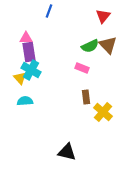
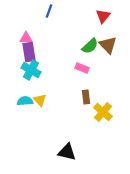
green semicircle: rotated 18 degrees counterclockwise
yellow triangle: moved 20 px right, 22 px down
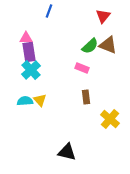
brown triangle: rotated 24 degrees counterclockwise
cyan cross: rotated 18 degrees clockwise
yellow cross: moved 7 px right, 7 px down
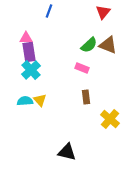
red triangle: moved 4 px up
green semicircle: moved 1 px left, 1 px up
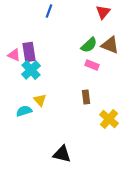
pink triangle: moved 12 px left, 17 px down; rotated 24 degrees clockwise
brown triangle: moved 2 px right
pink rectangle: moved 10 px right, 3 px up
cyan semicircle: moved 1 px left, 10 px down; rotated 14 degrees counterclockwise
yellow cross: moved 1 px left
black triangle: moved 5 px left, 2 px down
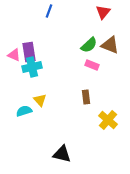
cyan cross: moved 1 px right, 3 px up; rotated 30 degrees clockwise
yellow cross: moved 1 px left, 1 px down
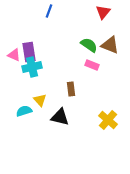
green semicircle: rotated 102 degrees counterclockwise
brown rectangle: moved 15 px left, 8 px up
black triangle: moved 2 px left, 37 px up
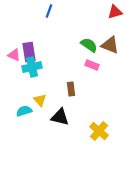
red triangle: moved 12 px right; rotated 35 degrees clockwise
yellow cross: moved 9 px left, 11 px down
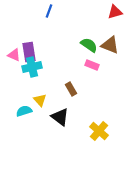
brown rectangle: rotated 24 degrees counterclockwise
black triangle: rotated 24 degrees clockwise
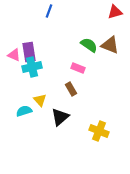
pink rectangle: moved 14 px left, 3 px down
black triangle: rotated 42 degrees clockwise
yellow cross: rotated 18 degrees counterclockwise
